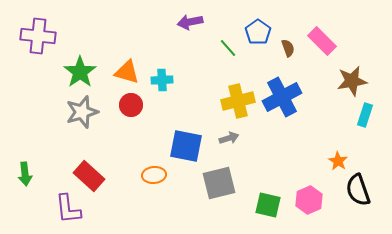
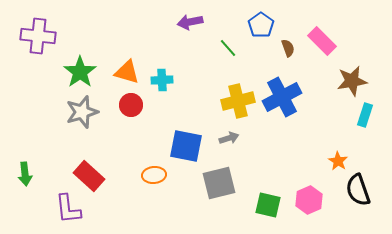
blue pentagon: moved 3 px right, 7 px up
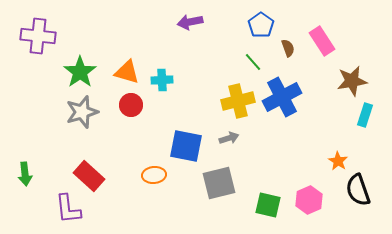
pink rectangle: rotated 12 degrees clockwise
green line: moved 25 px right, 14 px down
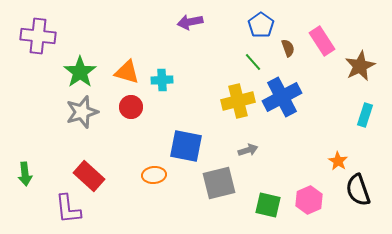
brown star: moved 8 px right, 15 px up; rotated 16 degrees counterclockwise
red circle: moved 2 px down
gray arrow: moved 19 px right, 12 px down
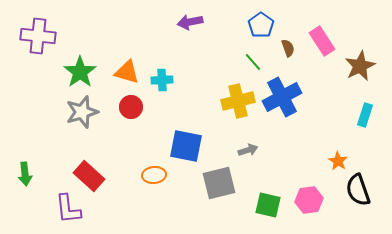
pink hexagon: rotated 16 degrees clockwise
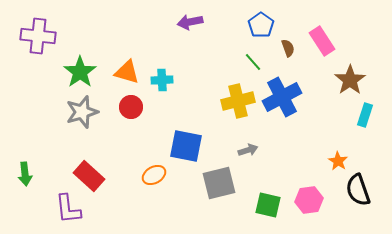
brown star: moved 10 px left, 14 px down; rotated 8 degrees counterclockwise
orange ellipse: rotated 25 degrees counterclockwise
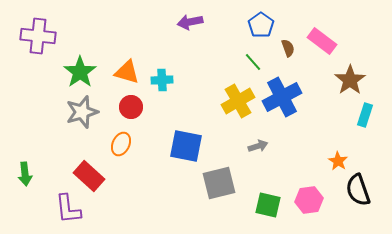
pink rectangle: rotated 20 degrees counterclockwise
yellow cross: rotated 16 degrees counterclockwise
gray arrow: moved 10 px right, 4 px up
orange ellipse: moved 33 px left, 31 px up; rotated 35 degrees counterclockwise
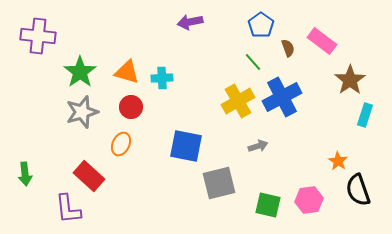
cyan cross: moved 2 px up
